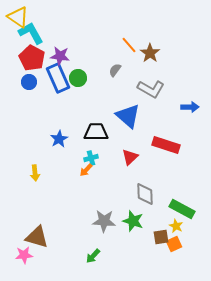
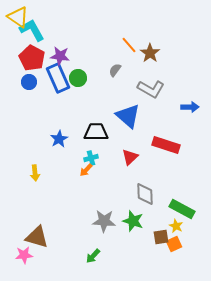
cyan L-shape: moved 1 px right, 3 px up
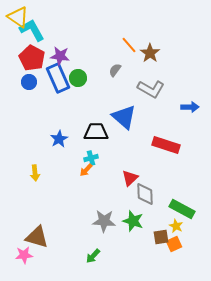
blue triangle: moved 4 px left, 1 px down
red triangle: moved 21 px down
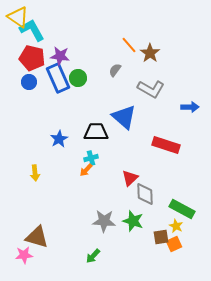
red pentagon: rotated 15 degrees counterclockwise
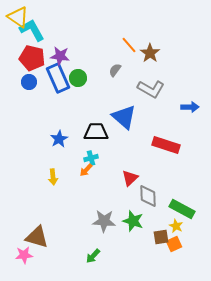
yellow arrow: moved 18 px right, 4 px down
gray diamond: moved 3 px right, 2 px down
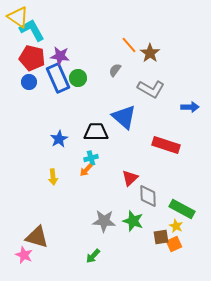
pink star: rotated 30 degrees clockwise
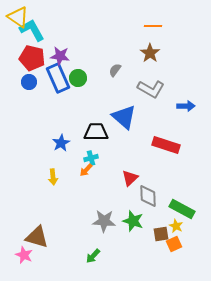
orange line: moved 24 px right, 19 px up; rotated 48 degrees counterclockwise
blue arrow: moved 4 px left, 1 px up
blue star: moved 2 px right, 4 px down
brown square: moved 3 px up
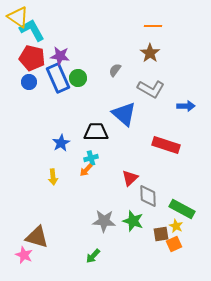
blue triangle: moved 3 px up
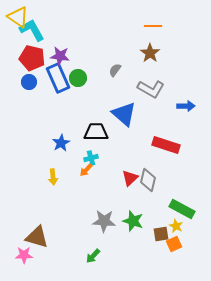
gray diamond: moved 16 px up; rotated 15 degrees clockwise
pink star: rotated 24 degrees counterclockwise
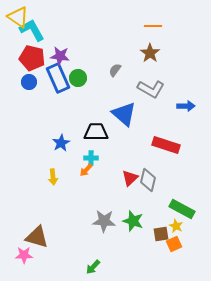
cyan cross: rotated 16 degrees clockwise
green arrow: moved 11 px down
